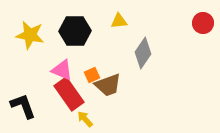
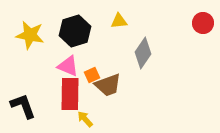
black hexagon: rotated 16 degrees counterclockwise
pink triangle: moved 6 px right, 4 px up
red rectangle: moved 1 px right; rotated 36 degrees clockwise
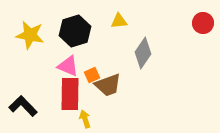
black L-shape: rotated 24 degrees counterclockwise
yellow arrow: rotated 24 degrees clockwise
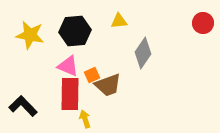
black hexagon: rotated 12 degrees clockwise
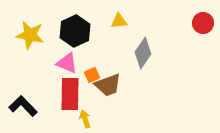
black hexagon: rotated 20 degrees counterclockwise
pink triangle: moved 1 px left, 3 px up
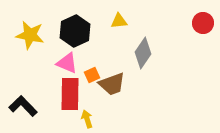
brown trapezoid: moved 4 px right, 1 px up
yellow arrow: moved 2 px right
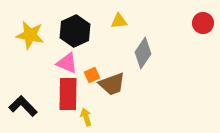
red rectangle: moved 2 px left
yellow arrow: moved 1 px left, 2 px up
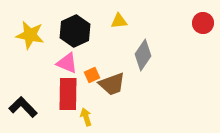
gray diamond: moved 2 px down
black L-shape: moved 1 px down
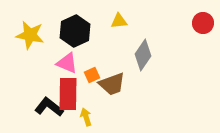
black L-shape: moved 26 px right; rotated 8 degrees counterclockwise
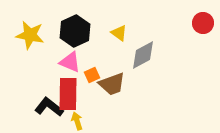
yellow triangle: moved 12 px down; rotated 42 degrees clockwise
gray diamond: rotated 28 degrees clockwise
pink triangle: moved 3 px right, 1 px up
yellow arrow: moved 9 px left, 4 px down
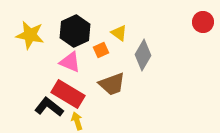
red circle: moved 1 px up
gray diamond: rotated 32 degrees counterclockwise
orange square: moved 9 px right, 25 px up
red rectangle: rotated 60 degrees counterclockwise
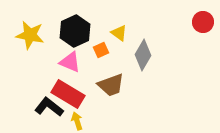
brown trapezoid: moved 1 px left, 1 px down
